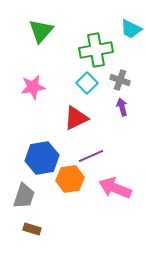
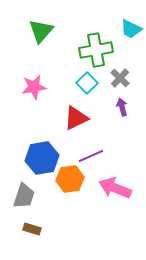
gray cross: moved 2 px up; rotated 24 degrees clockwise
pink star: moved 1 px right
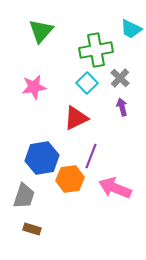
purple line: rotated 45 degrees counterclockwise
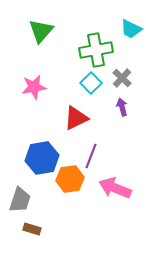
gray cross: moved 2 px right
cyan square: moved 4 px right
gray trapezoid: moved 4 px left, 4 px down
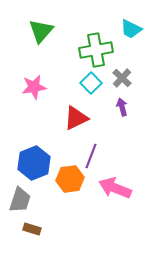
blue hexagon: moved 8 px left, 5 px down; rotated 12 degrees counterclockwise
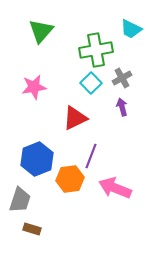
gray cross: rotated 18 degrees clockwise
red triangle: moved 1 px left
blue hexagon: moved 3 px right, 4 px up
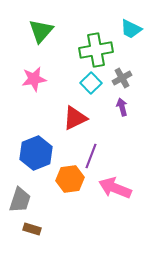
pink star: moved 8 px up
blue hexagon: moved 1 px left, 6 px up
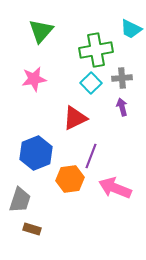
gray cross: rotated 24 degrees clockwise
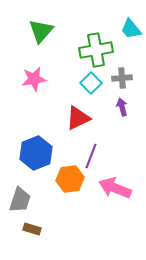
cyan trapezoid: rotated 25 degrees clockwise
red triangle: moved 3 px right
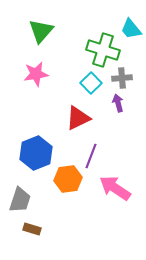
green cross: moved 7 px right; rotated 28 degrees clockwise
pink star: moved 2 px right, 5 px up
purple arrow: moved 4 px left, 4 px up
orange hexagon: moved 2 px left
pink arrow: rotated 12 degrees clockwise
